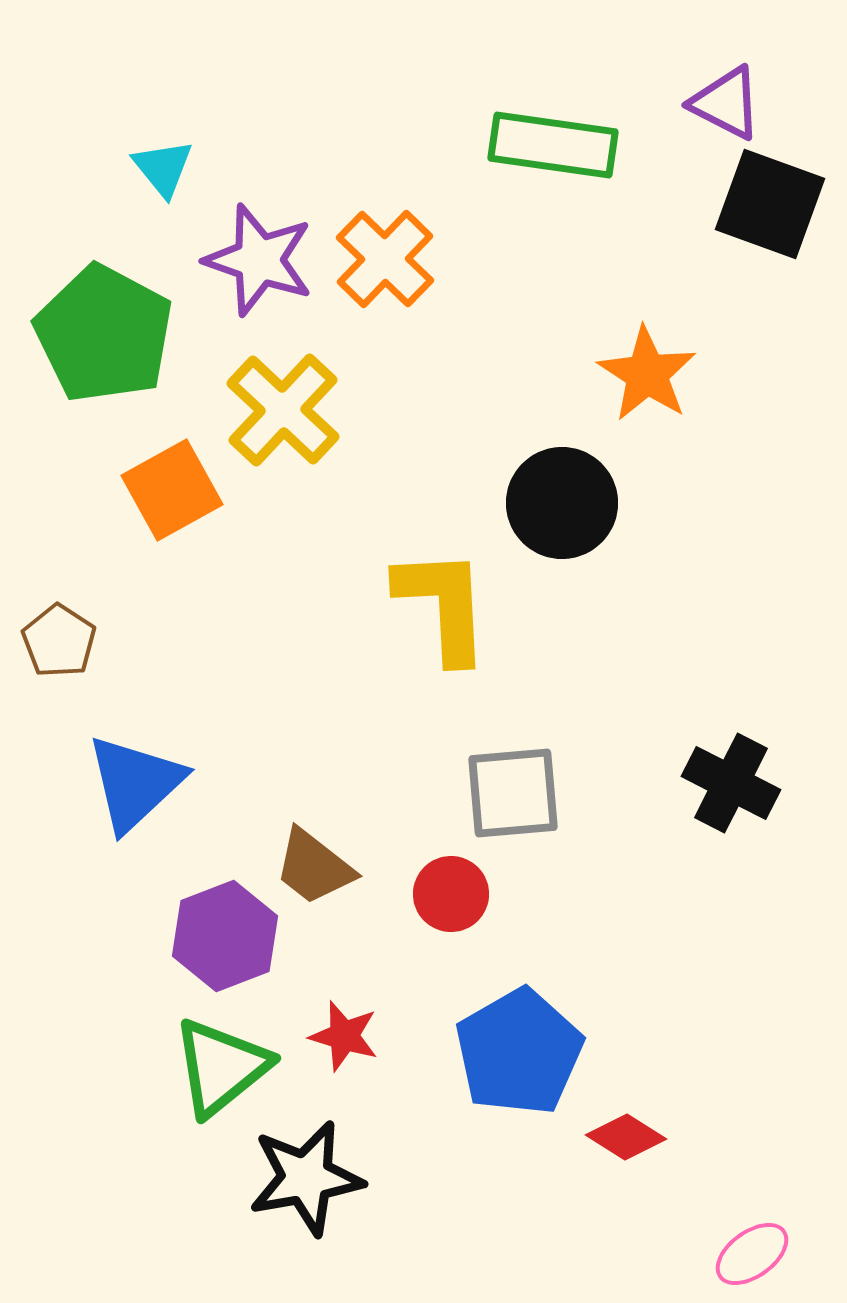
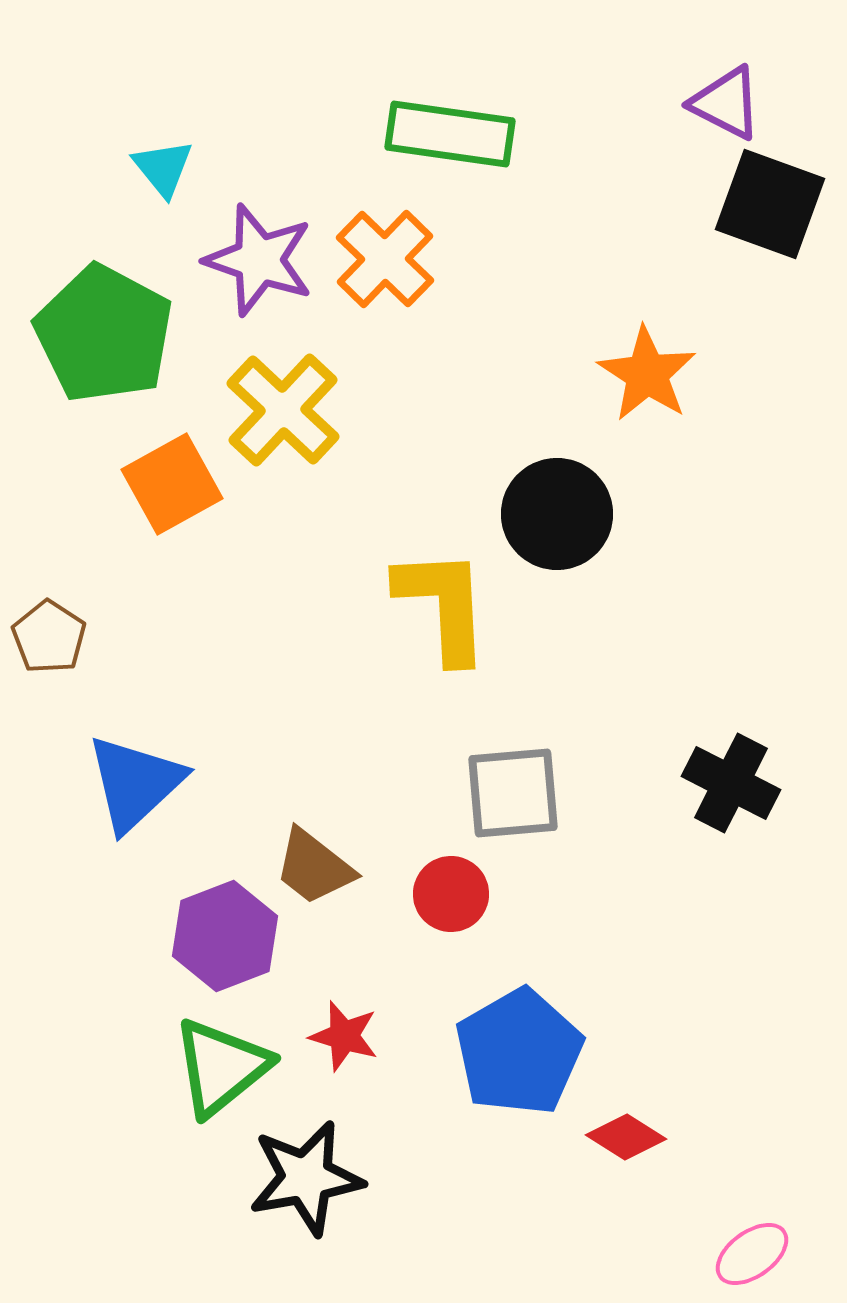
green rectangle: moved 103 px left, 11 px up
orange square: moved 6 px up
black circle: moved 5 px left, 11 px down
brown pentagon: moved 10 px left, 4 px up
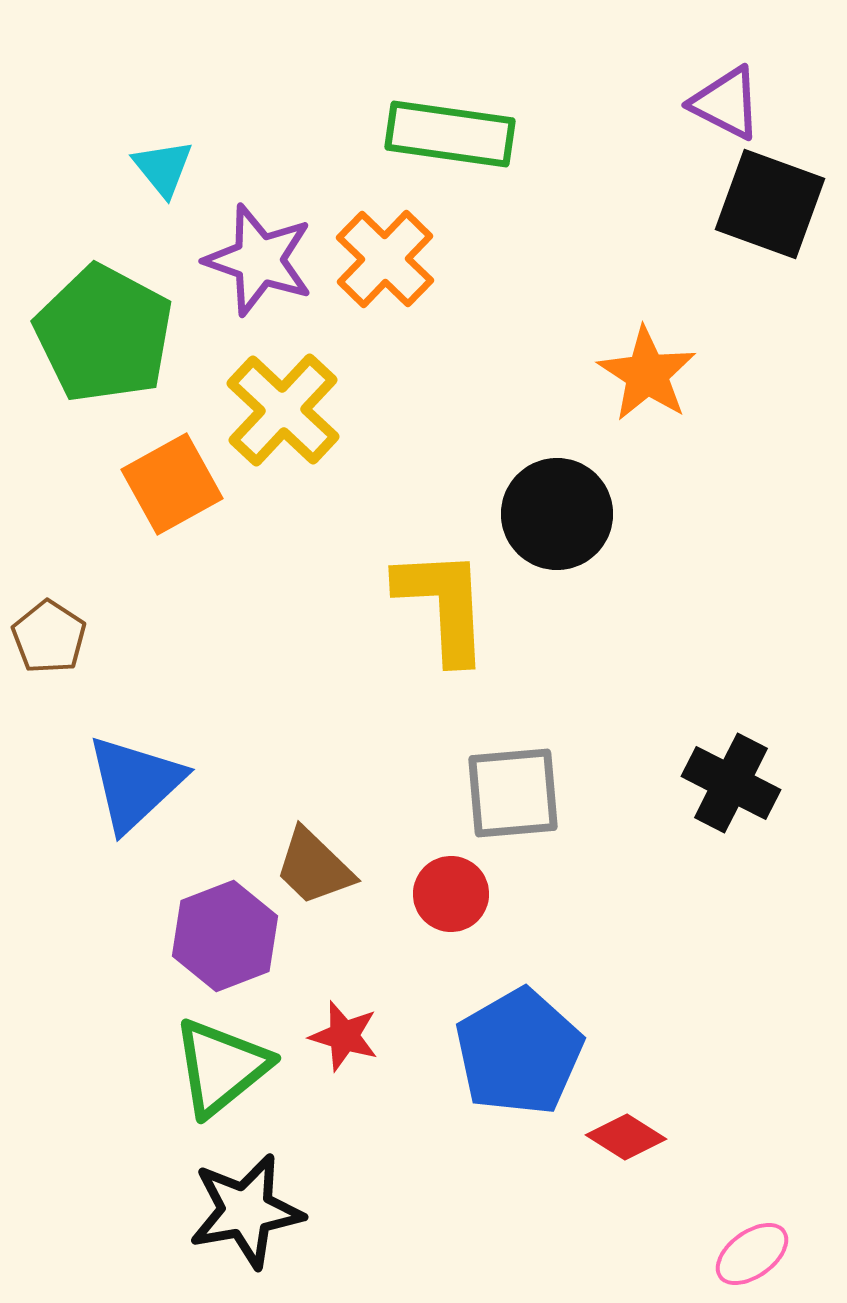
brown trapezoid: rotated 6 degrees clockwise
black star: moved 60 px left, 33 px down
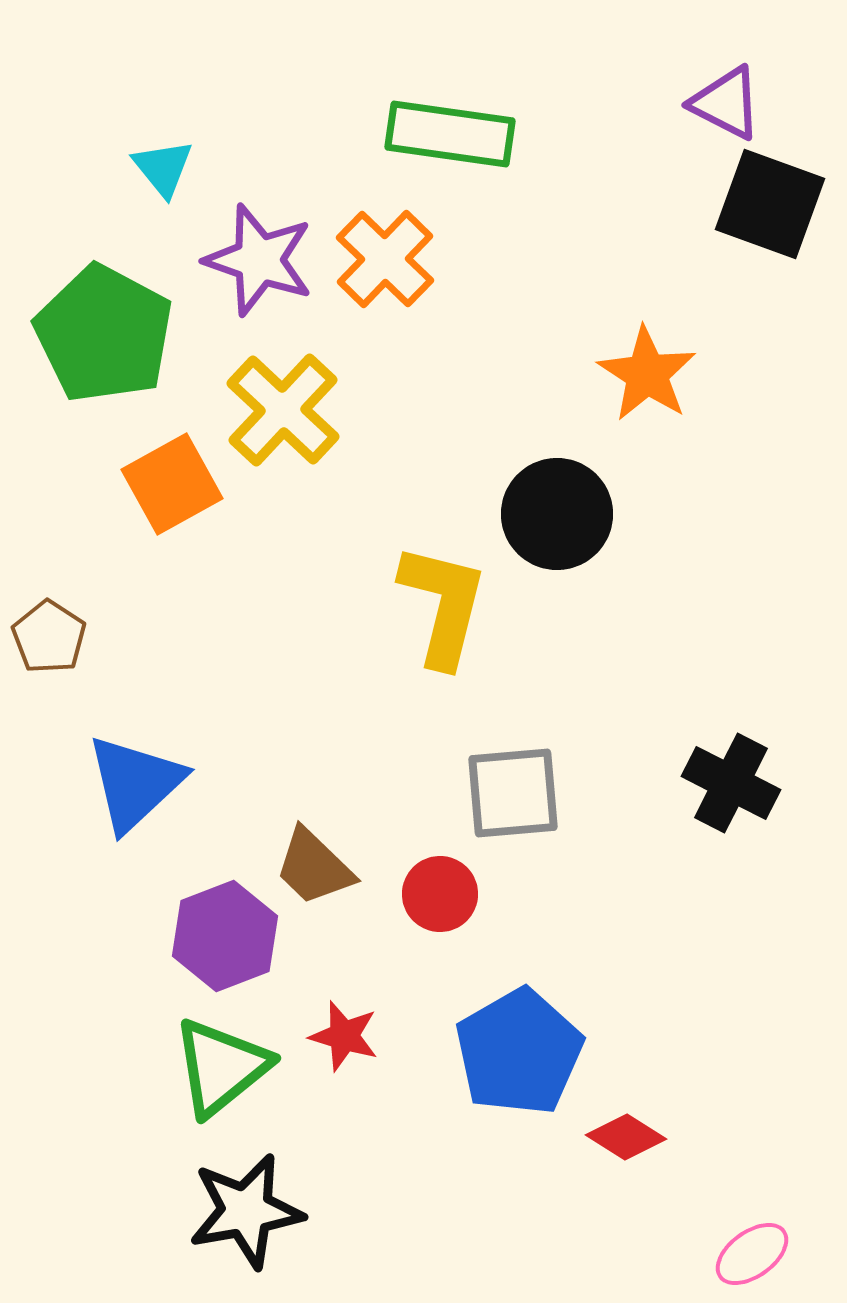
yellow L-shape: rotated 17 degrees clockwise
red circle: moved 11 px left
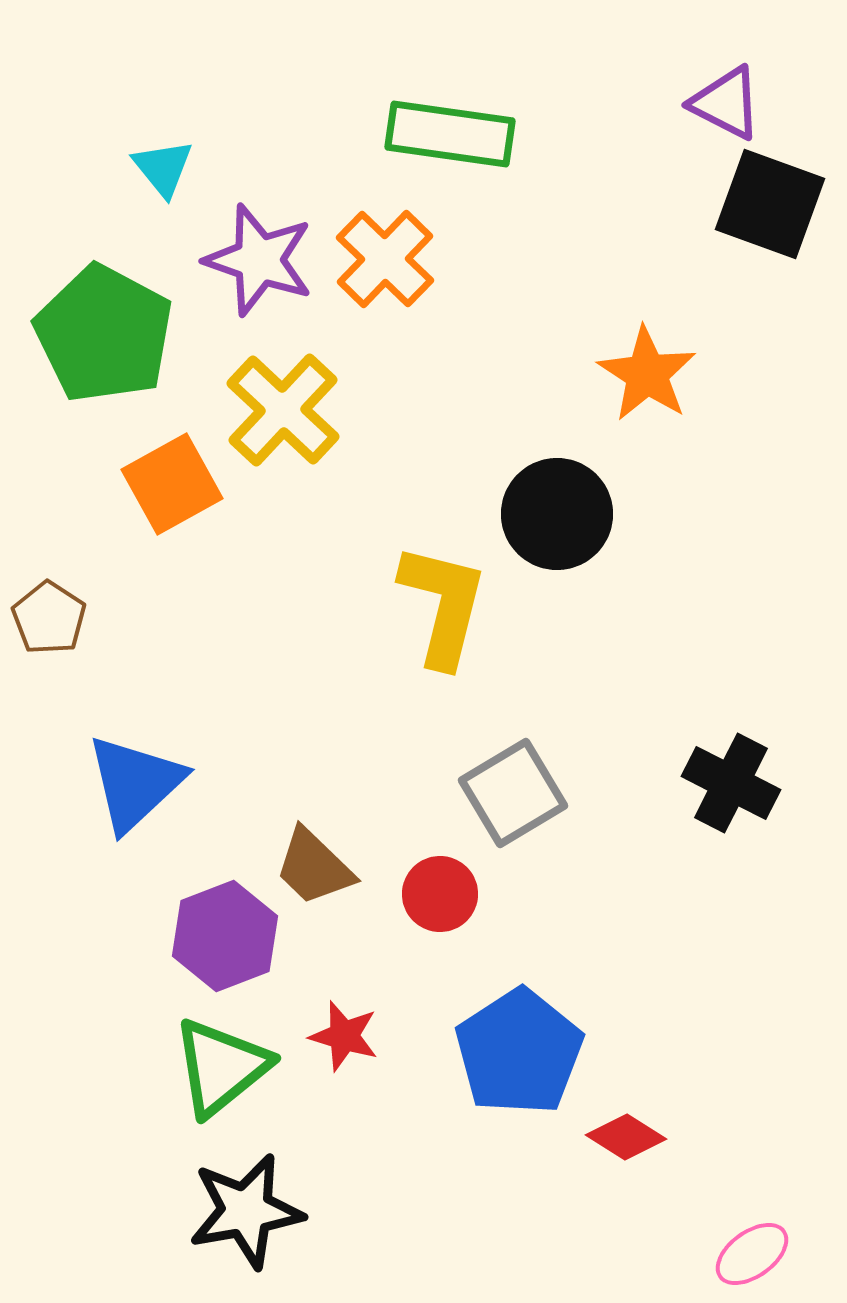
brown pentagon: moved 19 px up
gray square: rotated 26 degrees counterclockwise
blue pentagon: rotated 3 degrees counterclockwise
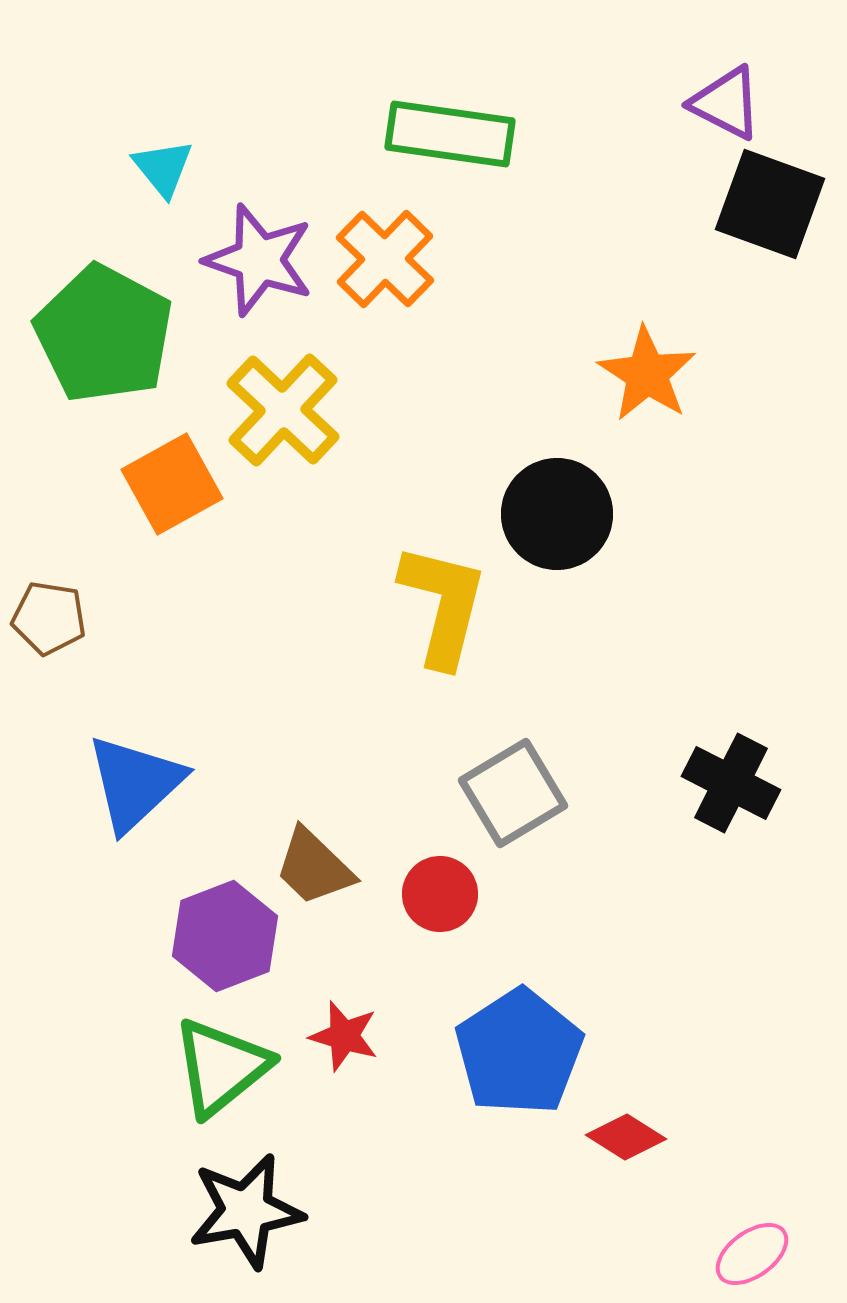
brown pentagon: rotated 24 degrees counterclockwise
